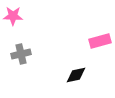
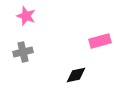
pink star: moved 13 px right; rotated 18 degrees clockwise
gray cross: moved 2 px right, 2 px up
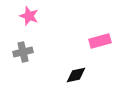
pink star: moved 3 px right
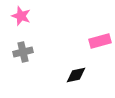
pink star: moved 8 px left
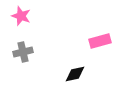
black diamond: moved 1 px left, 1 px up
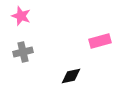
black diamond: moved 4 px left, 2 px down
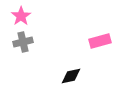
pink star: rotated 18 degrees clockwise
gray cross: moved 10 px up
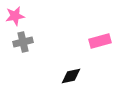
pink star: moved 6 px left; rotated 24 degrees clockwise
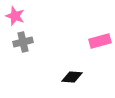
pink star: rotated 30 degrees clockwise
black diamond: moved 1 px right, 1 px down; rotated 15 degrees clockwise
